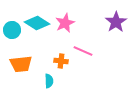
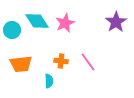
cyan diamond: moved 2 px up; rotated 25 degrees clockwise
pink line: moved 5 px right, 11 px down; rotated 30 degrees clockwise
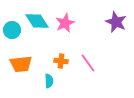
purple star: rotated 15 degrees counterclockwise
pink line: moved 1 px down
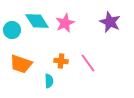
purple star: moved 6 px left
orange trapezoid: rotated 25 degrees clockwise
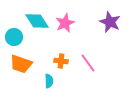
cyan circle: moved 2 px right, 7 px down
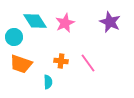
cyan diamond: moved 2 px left
cyan semicircle: moved 1 px left, 1 px down
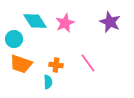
cyan circle: moved 2 px down
orange cross: moved 5 px left, 4 px down
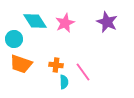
purple star: moved 3 px left
pink line: moved 5 px left, 9 px down
cyan semicircle: moved 16 px right
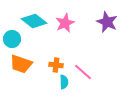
cyan diamond: moved 1 px left; rotated 20 degrees counterclockwise
cyan circle: moved 2 px left
pink line: rotated 12 degrees counterclockwise
